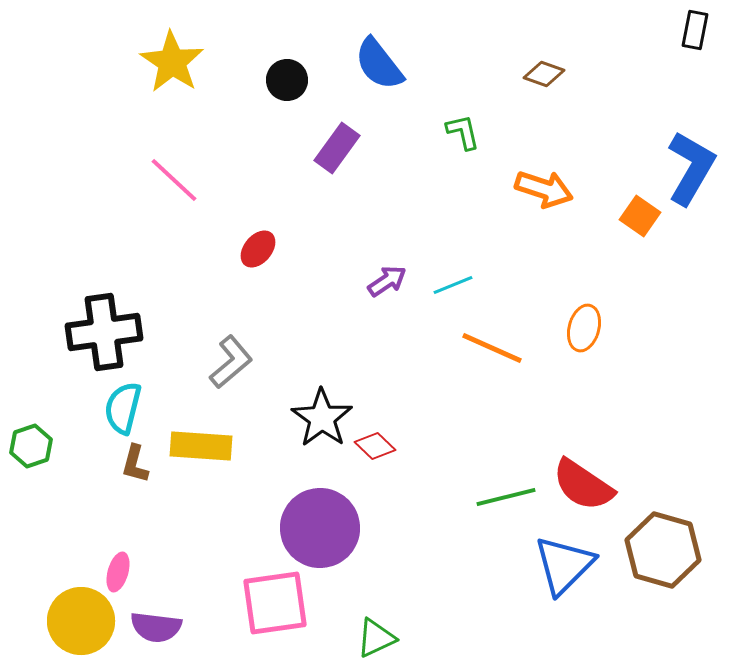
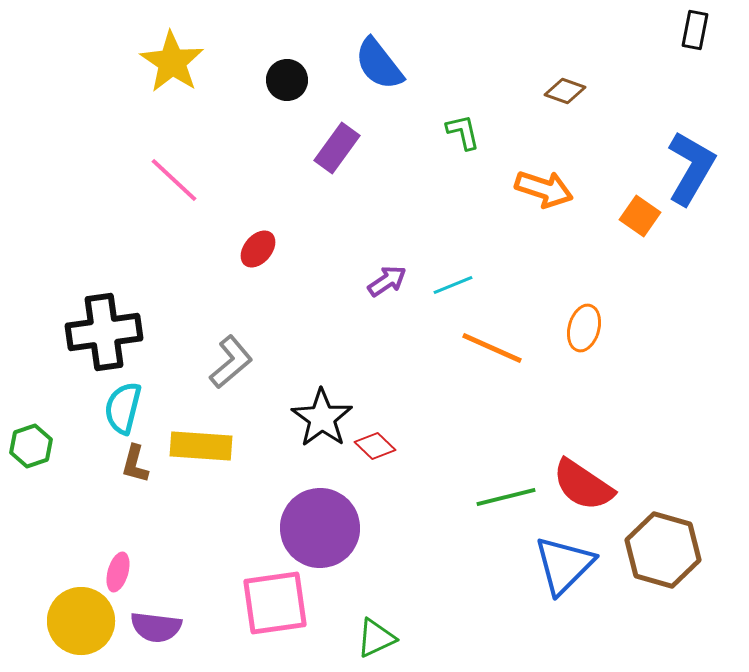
brown diamond: moved 21 px right, 17 px down
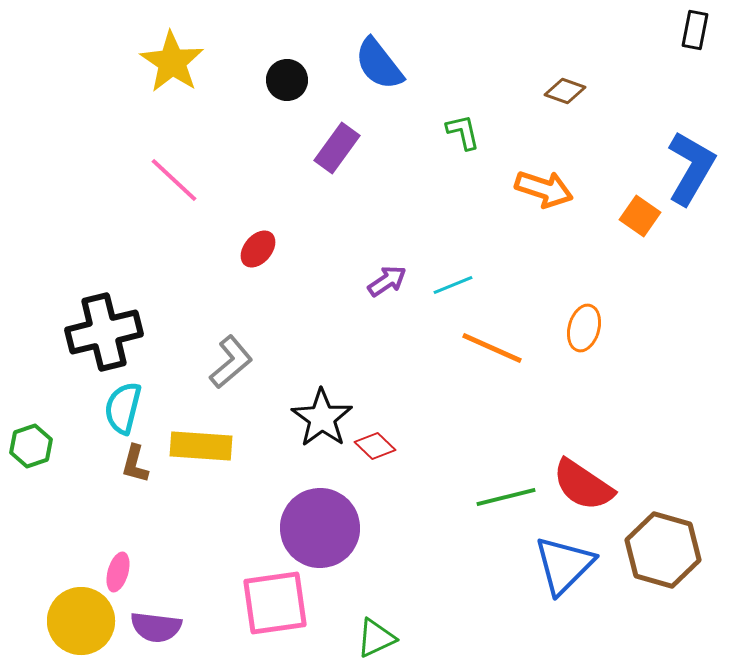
black cross: rotated 6 degrees counterclockwise
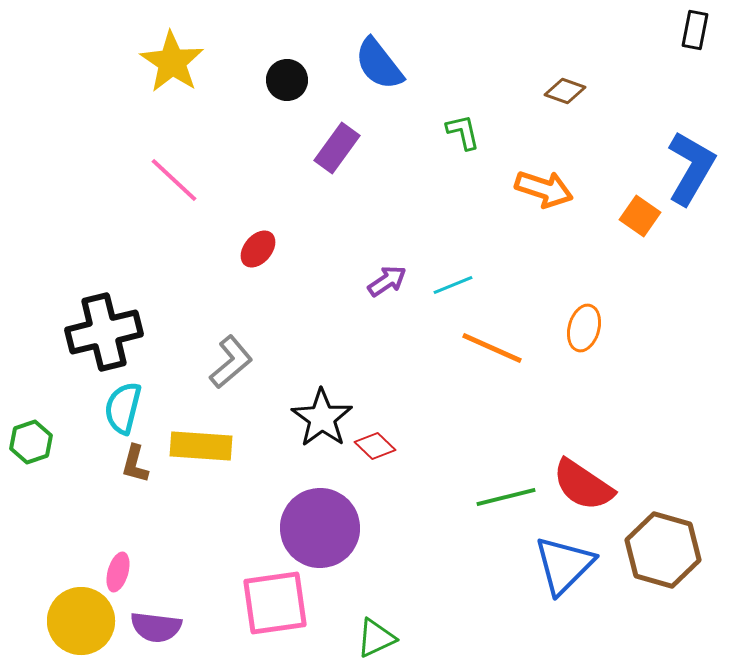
green hexagon: moved 4 px up
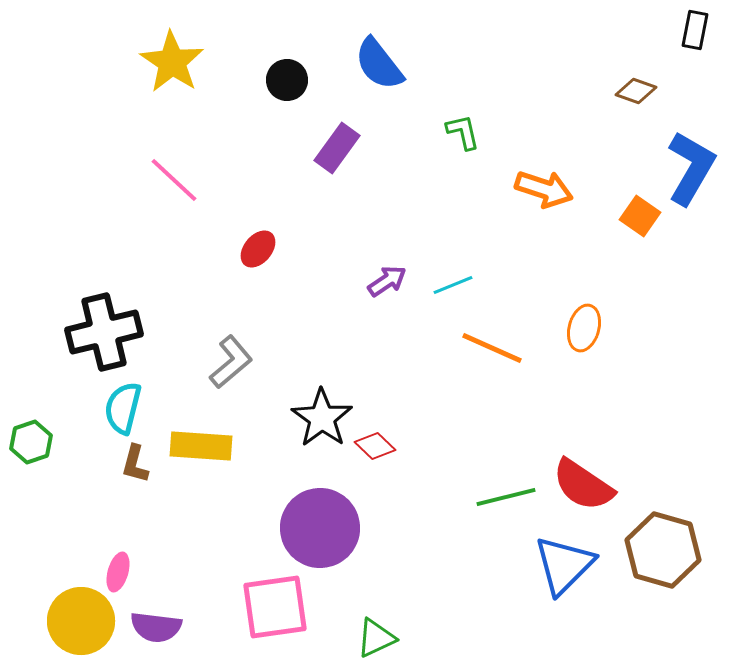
brown diamond: moved 71 px right
pink square: moved 4 px down
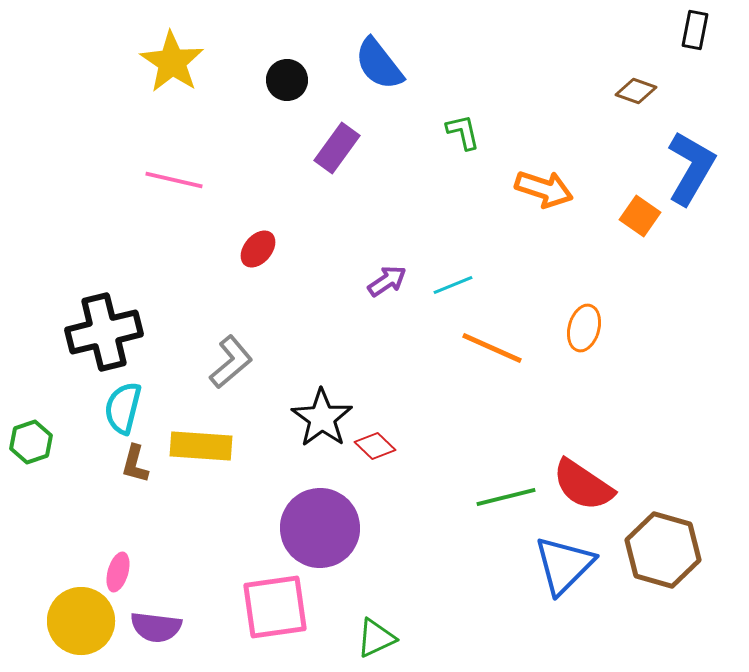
pink line: rotated 30 degrees counterclockwise
